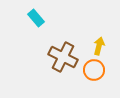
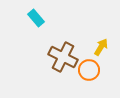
yellow arrow: moved 2 px right, 1 px down; rotated 18 degrees clockwise
orange circle: moved 5 px left
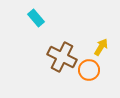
brown cross: moved 1 px left
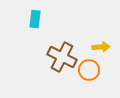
cyan rectangle: moved 1 px left, 1 px down; rotated 48 degrees clockwise
yellow arrow: rotated 54 degrees clockwise
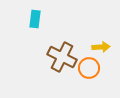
orange circle: moved 2 px up
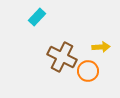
cyan rectangle: moved 2 px right, 2 px up; rotated 36 degrees clockwise
orange circle: moved 1 px left, 3 px down
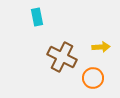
cyan rectangle: rotated 54 degrees counterclockwise
orange circle: moved 5 px right, 7 px down
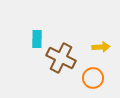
cyan rectangle: moved 22 px down; rotated 12 degrees clockwise
brown cross: moved 1 px left, 1 px down
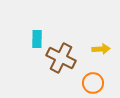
yellow arrow: moved 2 px down
orange circle: moved 5 px down
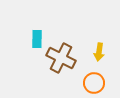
yellow arrow: moved 2 px left, 3 px down; rotated 102 degrees clockwise
orange circle: moved 1 px right
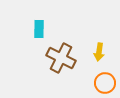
cyan rectangle: moved 2 px right, 10 px up
orange circle: moved 11 px right
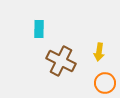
brown cross: moved 3 px down
